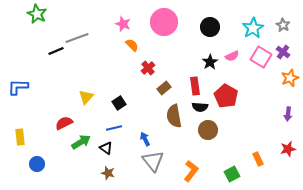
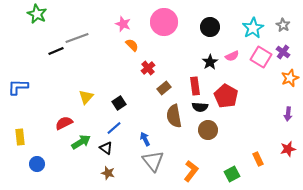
blue line: rotated 28 degrees counterclockwise
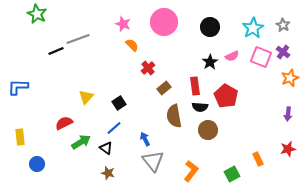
gray line: moved 1 px right, 1 px down
pink square: rotated 10 degrees counterclockwise
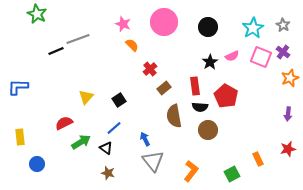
black circle: moved 2 px left
red cross: moved 2 px right, 1 px down
black square: moved 3 px up
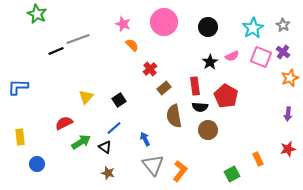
black triangle: moved 1 px left, 1 px up
gray triangle: moved 4 px down
orange L-shape: moved 11 px left
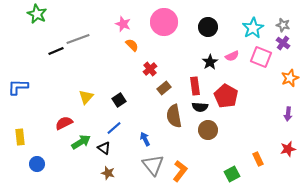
gray star: rotated 16 degrees counterclockwise
purple cross: moved 9 px up
black triangle: moved 1 px left, 1 px down
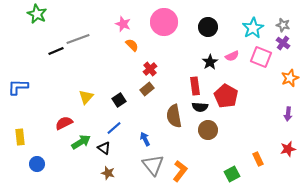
brown rectangle: moved 17 px left, 1 px down
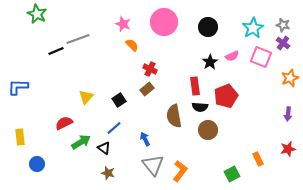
red cross: rotated 24 degrees counterclockwise
red pentagon: rotated 20 degrees clockwise
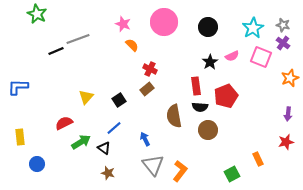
red rectangle: moved 1 px right
red star: moved 2 px left, 7 px up
